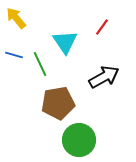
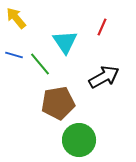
red line: rotated 12 degrees counterclockwise
green line: rotated 15 degrees counterclockwise
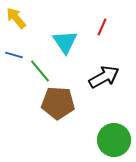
green line: moved 7 px down
brown pentagon: rotated 12 degrees clockwise
green circle: moved 35 px right
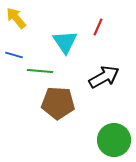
red line: moved 4 px left
green line: rotated 45 degrees counterclockwise
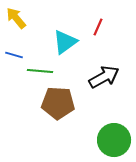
cyan triangle: rotated 28 degrees clockwise
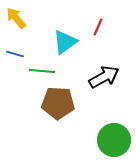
blue line: moved 1 px right, 1 px up
green line: moved 2 px right
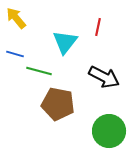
red line: rotated 12 degrees counterclockwise
cyan triangle: rotated 16 degrees counterclockwise
green line: moved 3 px left; rotated 10 degrees clockwise
black arrow: rotated 56 degrees clockwise
brown pentagon: moved 1 px down; rotated 8 degrees clockwise
green circle: moved 5 px left, 9 px up
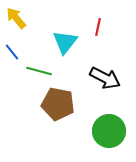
blue line: moved 3 px left, 2 px up; rotated 36 degrees clockwise
black arrow: moved 1 px right, 1 px down
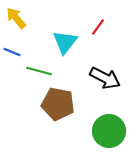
red line: rotated 24 degrees clockwise
blue line: rotated 30 degrees counterclockwise
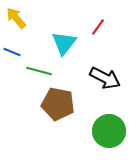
cyan triangle: moved 1 px left, 1 px down
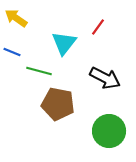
yellow arrow: rotated 15 degrees counterclockwise
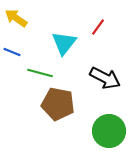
green line: moved 1 px right, 2 px down
